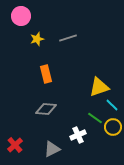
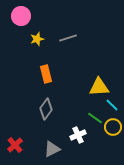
yellow triangle: rotated 15 degrees clockwise
gray diamond: rotated 60 degrees counterclockwise
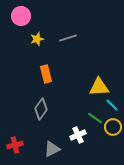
gray diamond: moved 5 px left
red cross: rotated 28 degrees clockwise
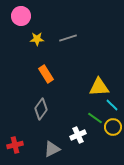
yellow star: rotated 16 degrees clockwise
orange rectangle: rotated 18 degrees counterclockwise
